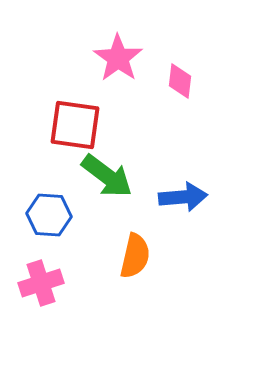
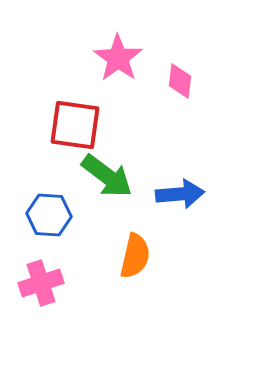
blue arrow: moved 3 px left, 3 px up
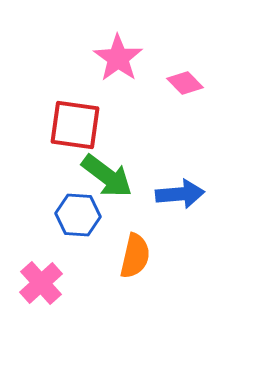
pink diamond: moved 5 px right, 2 px down; rotated 51 degrees counterclockwise
blue hexagon: moved 29 px right
pink cross: rotated 24 degrees counterclockwise
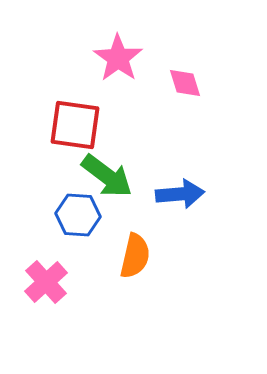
pink diamond: rotated 27 degrees clockwise
pink cross: moved 5 px right, 1 px up
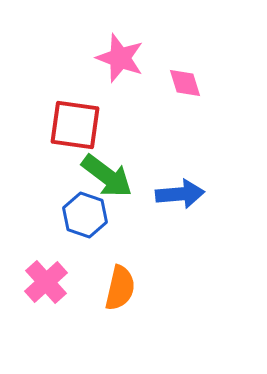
pink star: moved 2 px right; rotated 15 degrees counterclockwise
blue hexagon: moved 7 px right; rotated 15 degrees clockwise
orange semicircle: moved 15 px left, 32 px down
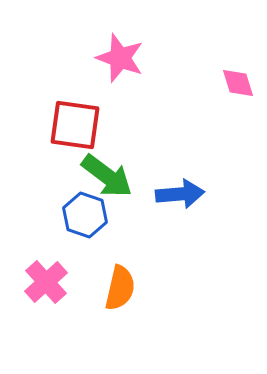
pink diamond: moved 53 px right
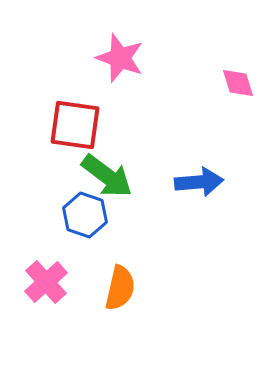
blue arrow: moved 19 px right, 12 px up
